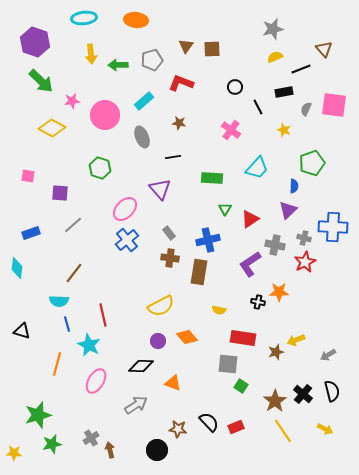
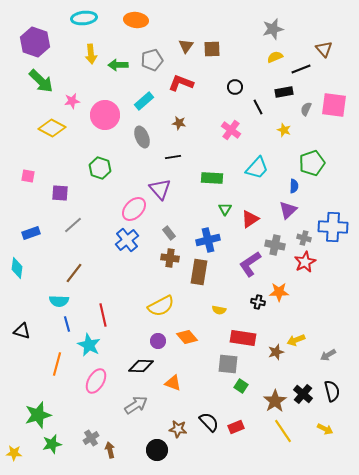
pink ellipse at (125, 209): moved 9 px right
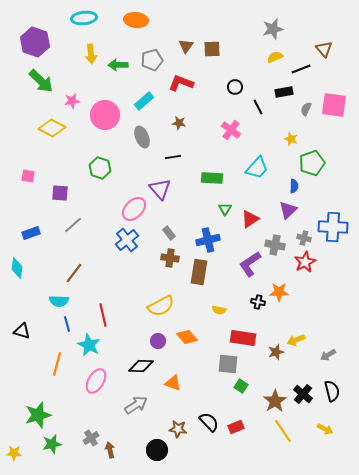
yellow star at (284, 130): moved 7 px right, 9 px down
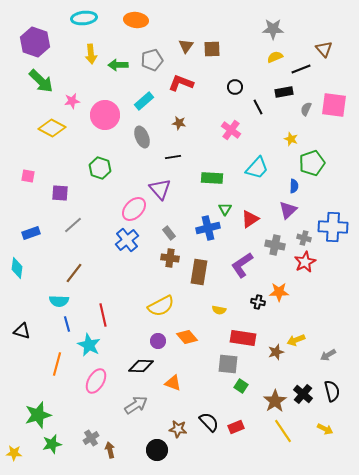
gray star at (273, 29): rotated 15 degrees clockwise
blue cross at (208, 240): moved 12 px up
purple L-shape at (250, 264): moved 8 px left, 1 px down
